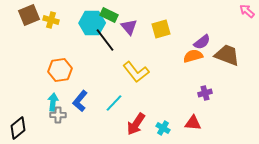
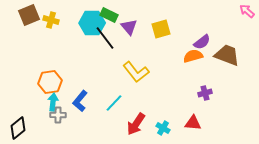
black line: moved 2 px up
orange hexagon: moved 10 px left, 12 px down
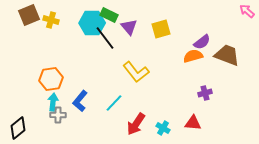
orange hexagon: moved 1 px right, 3 px up
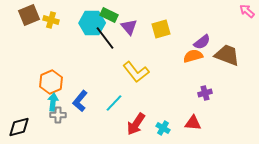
orange hexagon: moved 3 px down; rotated 15 degrees counterclockwise
black diamond: moved 1 px right, 1 px up; rotated 25 degrees clockwise
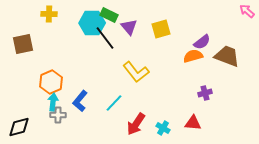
brown square: moved 6 px left, 29 px down; rotated 10 degrees clockwise
yellow cross: moved 2 px left, 6 px up; rotated 14 degrees counterclockwise
brown trapezoid: moved 1 px down
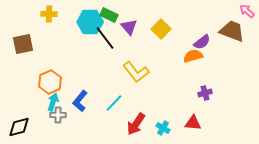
cyan hexagon: moved 2 px left, 1 px up
yellow square: rotated 30 degrees counterclockwise
brown trapezoid: moved 5 px right, 25 px up
orange hexagon: moved 1 px left
cyan arrow: rotated 12 degrees clockwise
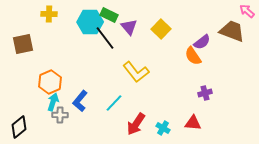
orange semicircle: rotated 108 degrees counterclockwise
gray cross: moved 2 px right
black diamond: rotated 25 degrees counterclockwise
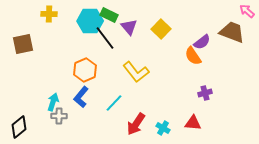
cyan hexagon: moved 1 px up
brown trapezoid: moved 1 px down
orange hexagon: moved 35 px right, 12 px up
blue L-shape: moved 1 px right, 4 px up
gray cross: moved 1 px left, 1 px down
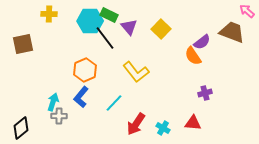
black diamond: moved 2 px right, 1 px down
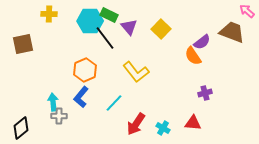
cyan arrow: rotated 24 degrees counterclockwise
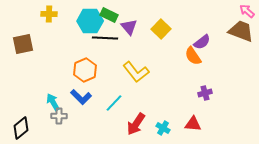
brown trapezoid: moved 9 px right, 1 px up
black line: rotated 50 degrees counterclockwise
blue L-shape: rotated 85 degrees counterclockwise
cyan arrow: rotated 24 degrees counterclockwise
red triangle: moved 1 px down
